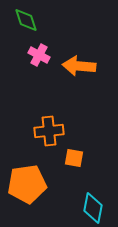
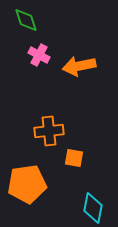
orange arrow: rotated 16 degrees counterclockwise
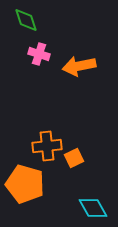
pink cross: moved 1 px up; rotated 10 degrees counterclockwise
orange cross: moved 2 px left, 15 px down
orange square: rotated 36 degrees counterclockwise
orange pentagon: moved 2 px left; rotated 24 degrees clockwise
cyan diamond: rotated 40 degrees counterclockwise
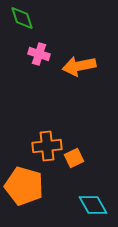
green diamond: moved 4 px left, 2 px up
orange pentagon: moved 1 px left, 2 px down
cyan diamond: moved 3 px up
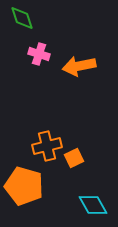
orange cross: rotated 8 degrees counterclockwise
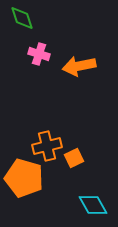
orange pentagon: moved 8 px up
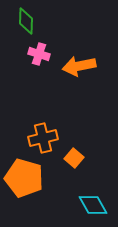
green diamond: moved 4 px right, 3 px down; rotated 20 degrees clockwise
orange cross: moved 4 px left, 8 px up
orange square: rotated 24 degrees counterclockwise
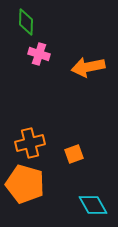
green diamond: moved 1 px down
orange arrow: moved 9 px right, 1 px down
orange cross: moved 13 px left, 5 px down
orange square: moved 4 px up; rotated 30 degrees clockwise
orange pentagon: moved 1 px right, 6 px down
